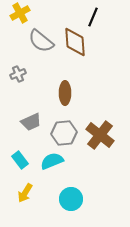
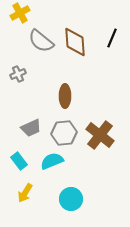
black line: moved 19 px right, 21 px down
brown ellipse: moved 3 px down
gray trapezoid: moved 6 px down
cyan rectangle: moved 1 px left, 1 px down
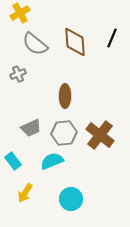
gray semicircle: moved 6 px left, 3 px down
cyan rectangle: moved 6 px left
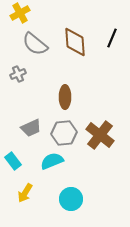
brown ellipse: moved 1 px down
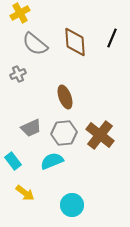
brown ellipse: rotated 20 degrees counterclockwise
yellow arrow: rotated 84 degrees counterclockwise
cyan circle: moved 1 px right, 6 px down
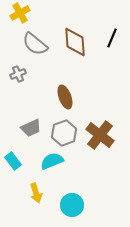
gray hexagon: rotated 15 degrees counterclockwise
yellow arrow: moved 11 px right; rotated 36 degrees clockwise
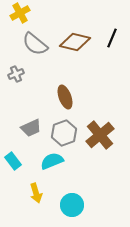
brown diamond: rotated 72 degrees counterclockwise
gray cross: moved 2 px left
brown cross: rotated 12 degrees clockwise
